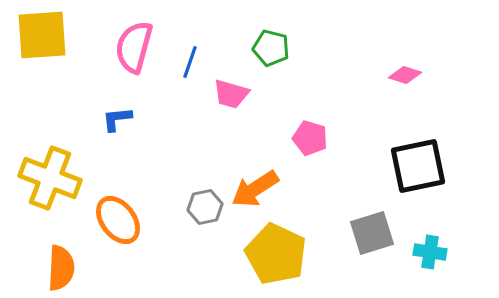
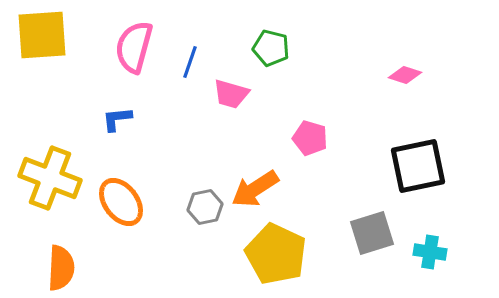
orange ellipse: moved 3 px right, 18 px up
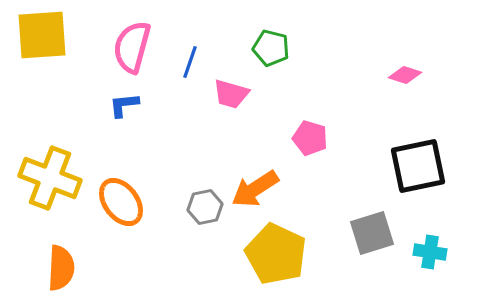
pink semicircle: moved 2 px left
blue L-shape: moved 7 px right, 14 px up
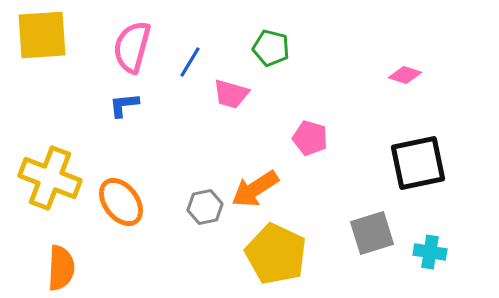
blue line: rotated 12 degrees clockwise
black square: moved 3 px up
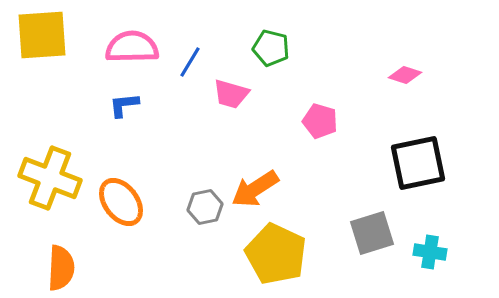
pink semicircle: rotated 74 degrees clockwise
pink pentagon: moved 10 px right, 17 px up
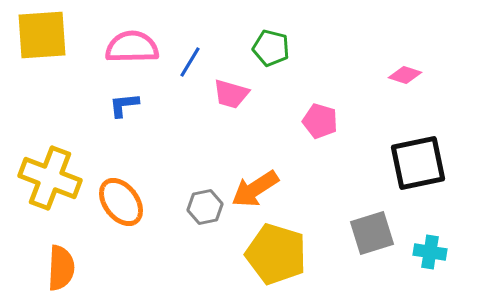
yellow pentagon: rotated 8 degrees counterclockwise
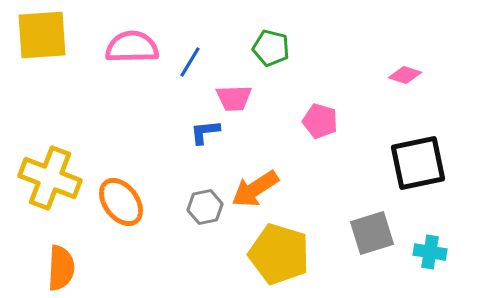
pink trapezoid: moved 3 px right, 4 px down; rotated 18 degrees counterclockwise
blue L-shape: moved 81 px right, 27 px down
yellow pentagon: moved 3 px right
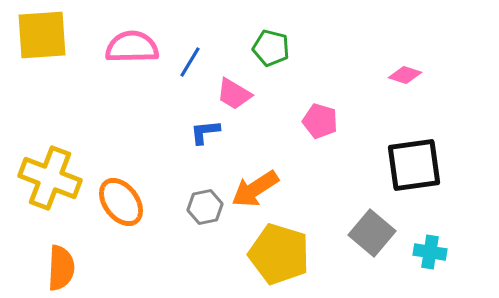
pink trapezoid: moved 4 px up; rotated 33 degrees clockwise
black square: moved 4 px left, 2 px down; rotated 4 degrees clockwise
gray square: rotated 33 degrees counterclockwise
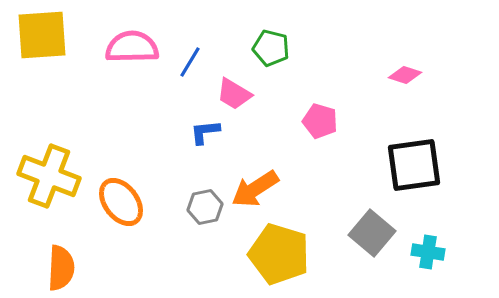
yellow cross: moved 1 px left, 2 px up
cyan cross: moved 2 px left
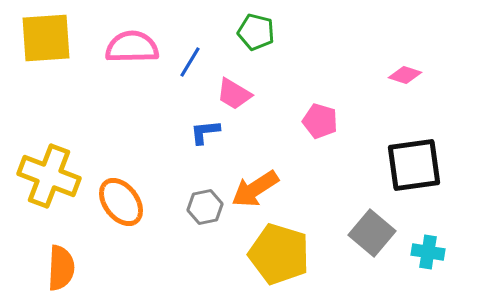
yellow square: moved 4 px right, 3 px down
green pentagon: moved 15 px left, 16 px up
